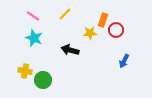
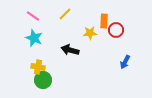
orange rectangle: moved 1 px right, 1 px down; rotated 16 degrees counterclockwise
blue arrow: moved 1 px right, 1 px down
yellow cross: moved 13 px right, 4 px up
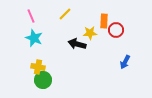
pink line: moved 2 px left; rotated 32 degrees clockwise
black arrow: moved 7 px right, 6 px up
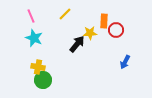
black arrow: rotated 114 degrees clockwise
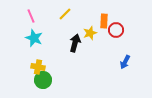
yellow star: rotated 16 degrees counterclockwise
black arrow: moved 2 px left, 1 px up; rotated 24 degrees counterclockwise
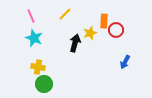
green circle: moved 1 px right, 4 px down
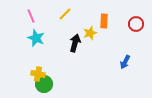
red circle: moved 20 px right, 6 px up
cyan star: moved 2 px right
yellow cross: moved 7 px down
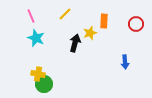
blue arrow: rotated 32 degrees counterclockwise
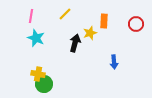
pink line: rotated 32 degrees clockwise
blue arrow: moved 11 px left
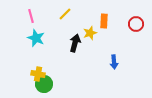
pink line: rotated 24 degrees counterclockwise
